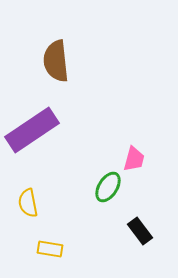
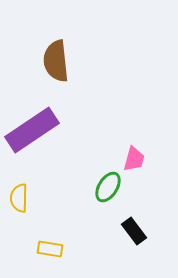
yellow semicircle: moved 9 px left, 5 px up; rotated 12 degrees clockwise
black rectangle: moved 6 px left
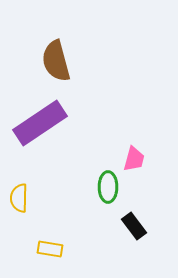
brown semicircle: rotated 9 degrees counterclockwise
purple rectangle: moved 8 px right, 7 px up
green ellipse: rotated 32 degrees counterclockwise
black rectangle: moved 5 px up
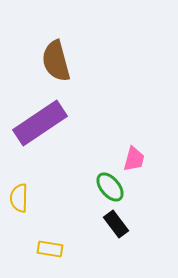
green ellipse: moved 2 px right; rotated 40 degrees counterclockwise
black rectangle: moved 18 px left, 2 px up
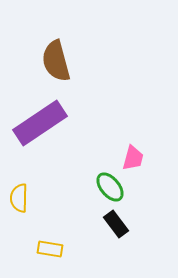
pink trapezoid: moved 1 px left, 1 px up
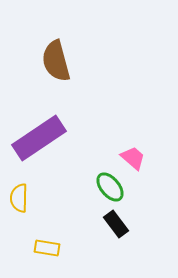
purple rectangle: moved 1 px left, 15 px down
pink trapezoid: rotated 64 degrees counterclockwise
yellow rectangle: moved 3 px left, 1 px up
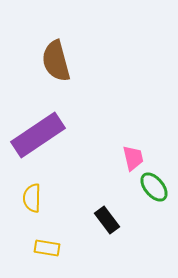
purple rectangle: moved 1 px left, 3 px up
pink trapezoid: rotated 36 degrees clockwise
green ellipse: moved 44 px right
yellow semicircle: moved 13 px right
black rectangle: moved 9 px left, 4 px up
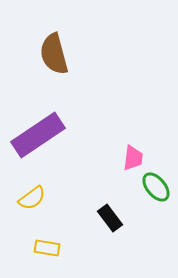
brown semicircle: moved 2 px left, 7 px up
pink trapezoid: rotated 20 degrees clockwise
green ellipse: moved 2 px right
yellow semicircle: rotated 128 degrees counterclockwise
black rectangle: moved 3 px right, 2 px up
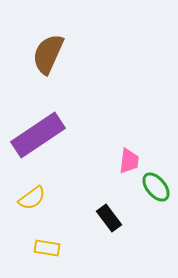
brown semicircle: moved 6 px left; rotated 39 degrees clockwise
pink trapezoid: moved 4 px left, 3 px down
black rectangle: moved 1 px left
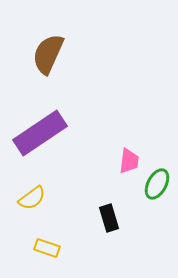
purple rectangle: moved 2 px right, 2 px up
green ellipse: moved 1 px right, 3 px up; rotated 68 degrees clockwise
black rectangle: rotated 20 degrees clockwise
yellow rectangle: rotated 10 degrees clockwise
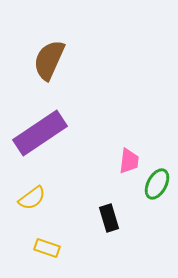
brown semicircle: moved 1 px right, 6 px down
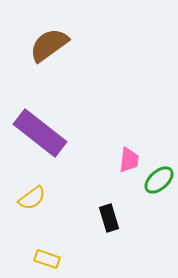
brown semicircle: moved 15 px up; rotated 30 degrees clockwise
purple rectangle: rotated 72 degrees clockwise
pink trapezoid: moved 1 px up
green ellipse: moved 2 px right, 4 px up; rotated 20 degrees clockwise
yellow rectangle: moved 11 px down
